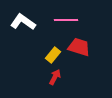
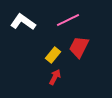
pink line: moved 2 px right; rotated 25 degrees counterclockwise
red trapezoid: rotated 80 degrees counterclockwise
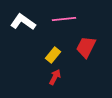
pink line: moved 4 px left, 1 px up; rotated 20 degrees clockwise
red trapezoid: moved 7 px right
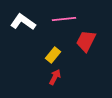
red trapezoid: moved 6 px up
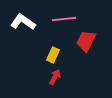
yellow rectangle: rotated 14 degrees counterclockwise
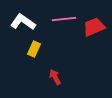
red trapezoid: moved 8 px right, 14 px up; rotated 40 degrees clockwise
yellow rectangle: moved 19 px left, 6 px up
red arrow: rotated 56 degrees counterclockwise
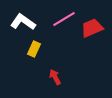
pink line: rotated 25 degrees counterclockwise
red trapezoid: moved 2 px left, 1 px down
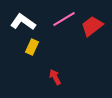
red trapezoid: moved 2 px up; rotated 15 degrees counterclockwise
yellow rectangle: moved 2 px left, 2 px up
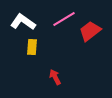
red trapezoid: moved 2 px left, 5 px down
yellow rectangle: rotated 21 degrees counterclockwise
